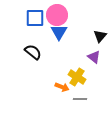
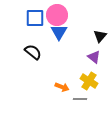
yellow cross: moved 12 px right, 4 px down
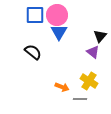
blue square: moved 3 px up
purple triangle: moved 1 px left, 5 px up
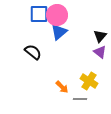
blue square: moved 4 px right, 1 px up
blue triangle: rotated 18 degrees clockwise
purple triangle: moved 7 px right
orange arrow: rotated 24 degrees clockwise
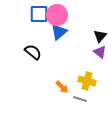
yellow cross: moved 2 px left; rotated 18 degrees counterclockwise
gray line: rotated 16 degrees clockwise
